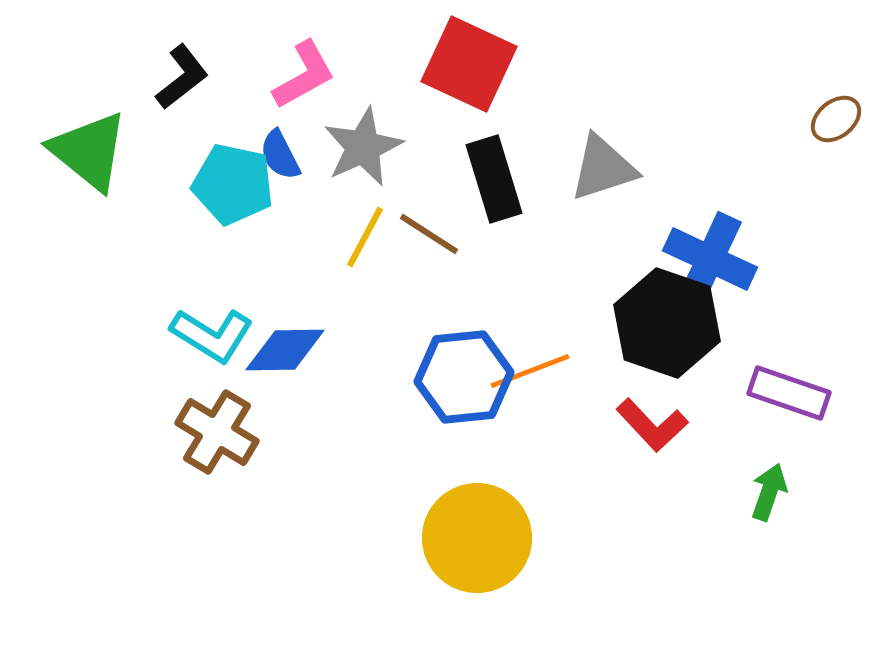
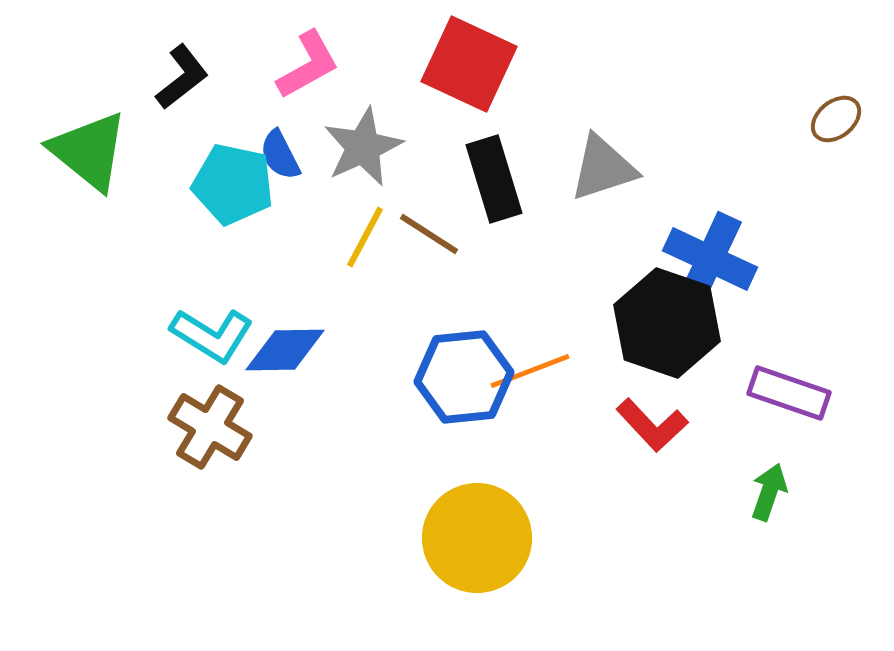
pink L-shape: moved 4 px right, 10 px up
brown cross: moved 7 px left, 5 px up
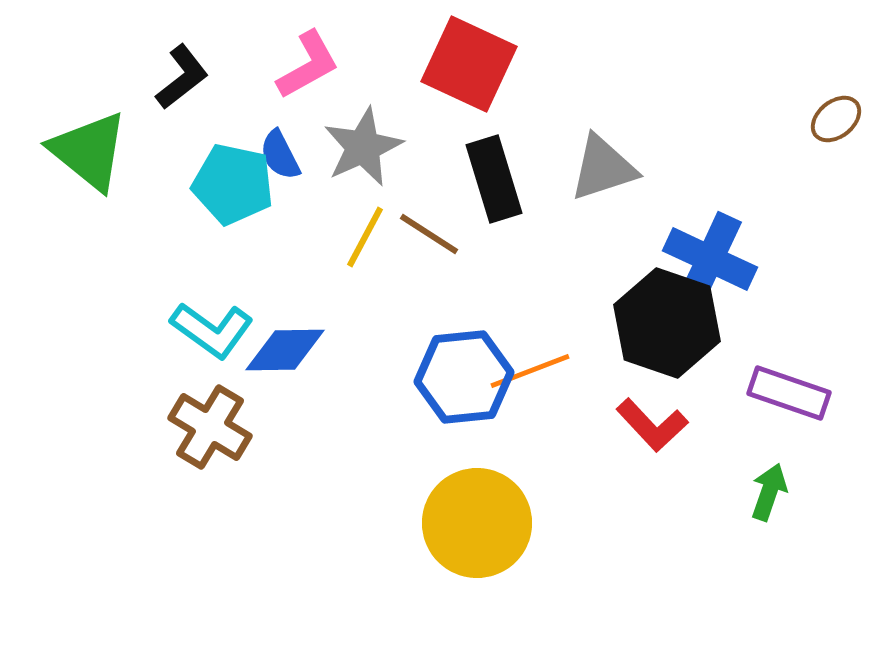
cyan L-shape: moved 5 px up; rotated 4 degrees clockwise
yellow circle: moved 15 px up
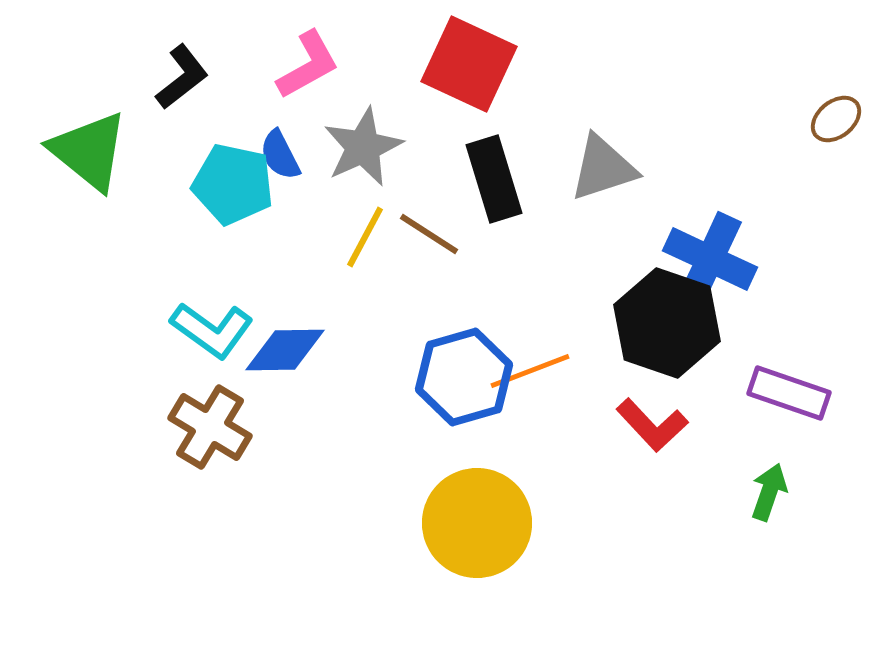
blue hexagon: rotated 10 degrees counterclockwise
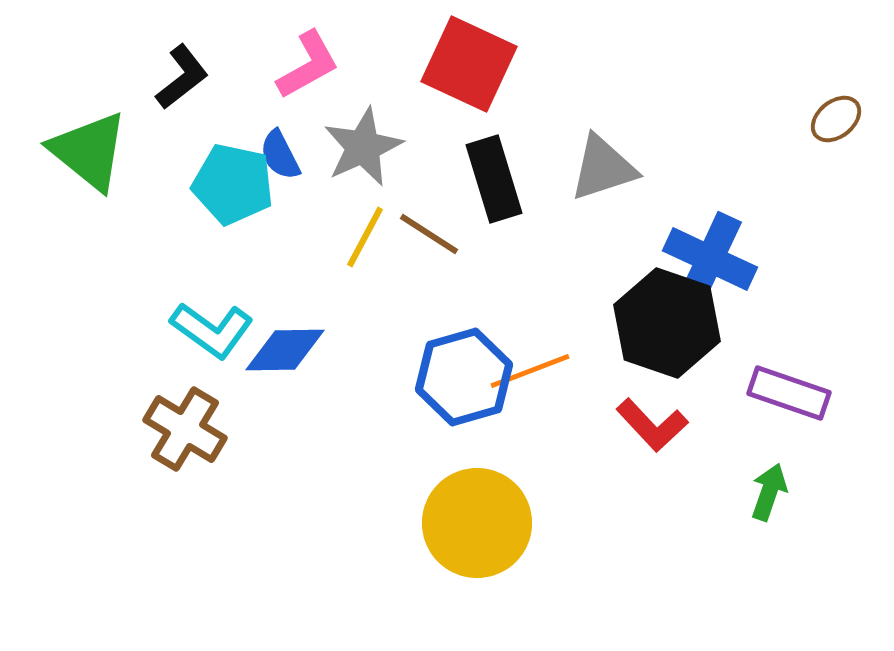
brown cross: moved 25 px left, 2 px down
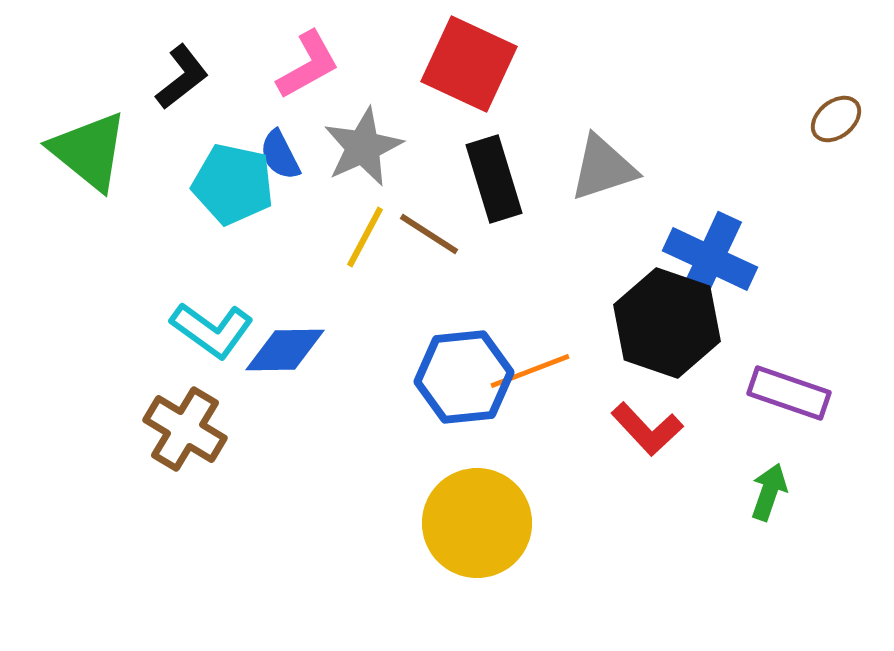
blue hexagon: rotated 10 degrees clockwise
red L-shape: moved 5 px left, 4 px down
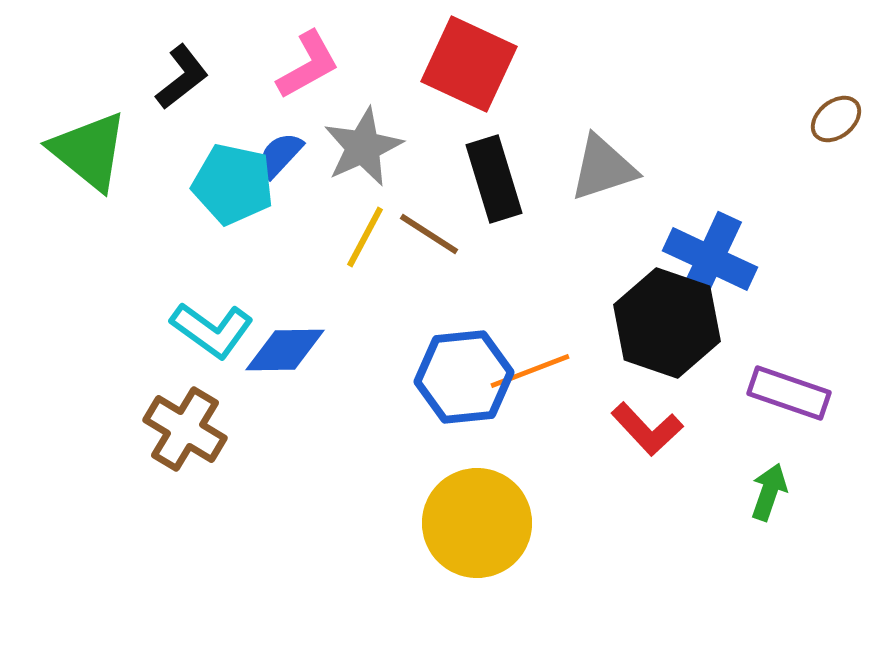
blue semicircle: rotated 70 degrees clockwise
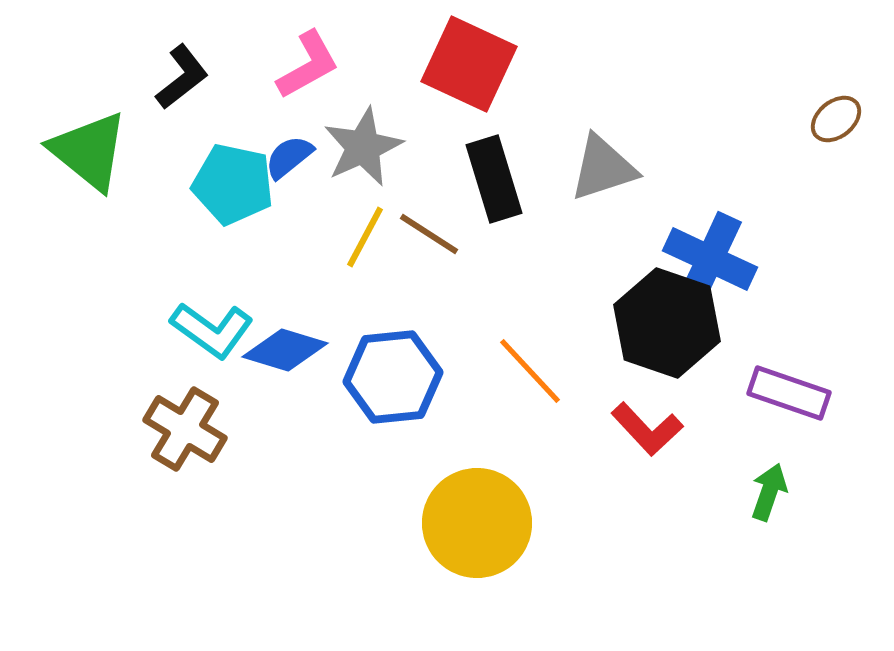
blue semicircle: moved 9 px right, 2 px down; rotated 8 degrees clockwise
blue diamond: rotated 18 degrees clockwise
orange line: rotated 68 degrees clockwise
blue hexagon: moved 71 px left
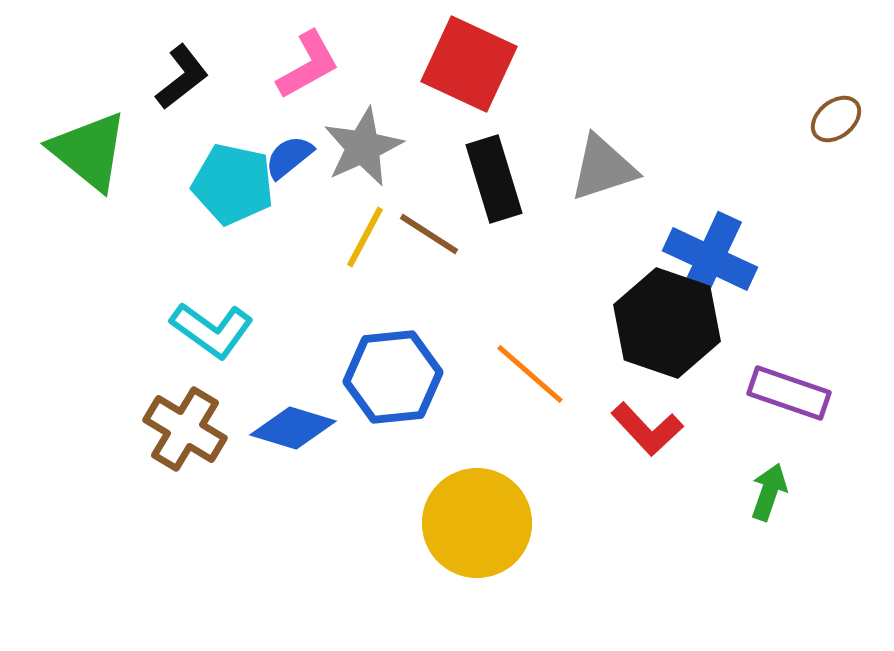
blue diamond: moved 8 px right, 78 px down
orange line: moved 3 px down; rotated 6 degrees counterclockwise
